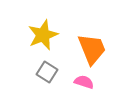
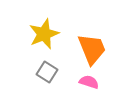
yellow star: moved 1 px right, 1 px up
pink semicircle: moved 5 px right
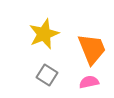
gray square: moved 3 px down
pink semicircle: rotated 30 degrees counterclockwise
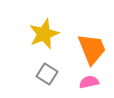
gray square: moved 1 px up
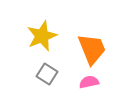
yellow star: moved 2 px left, 2 px down
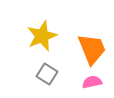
pink semicircle: moved 3 px right
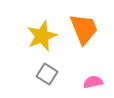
orange trapezoid: moved 8 px left, 20 px up
pink semicircle: moved 1 px right
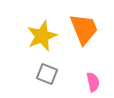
gray square: rotated 10 degrees counterclockwise
pink semicircle: rotated 90 degrees clockwise
